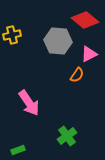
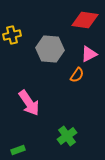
red diamond: rotated 32 degrees counterclockwise
gray hexagon: moved 8 px left, 8 px down
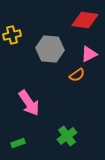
orange semicircle: rotated 21 degrees clockwise
green rectangle: moved 7 px up
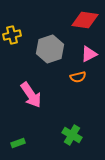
gray hexagon: rotated 24 degrees counterclockwise
orange semicircle: moved 1 px right, 2 px down; rotated 21 degrees clockwise
pink arrow: moved 2 px right, 8 px up
green cross: moved 5 px right, 1 px up; rotated 24 degrees counterclockwise
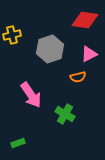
green cross: moved 7 px left, 21 px up
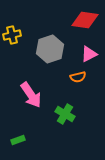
green rectangle: moved 3 px up
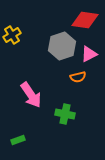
yellow cross: rotated 18 degrees counterclockwise
gray hexagon: moved 12 px right, 3 px up
green cross: rotated 18 degrees counterclockwise
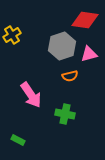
pink triangle: rotated 12 degrees clockwise
orange semicircle: moved 8 px left, 1 px up
green rectangle: rotated 48 degrees clockwise
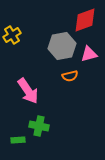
red diamond: rotated 28 degrees counterclockwise
gray hexagon: rotated 8 degrees clockwise
pink arrow: moved 3 px left, 4 px up
green cross: moved 26 px left, 12 px down
green rectangle: rotated 32 degrees counterclockwise
